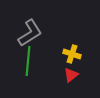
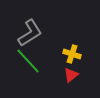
green line: rotated 48 degrees counterclockwise
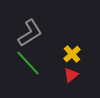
yellow cross: rotated 30 degrees clockwise
green line: moved 2 px down
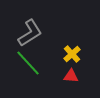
red triangle: moved 1 px down; rotated 42 degrees clockwise
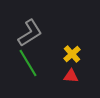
green line: rotated 12 degrees clockwise
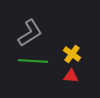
yellow cross: rotated 12 degrees counterclockwise
green line: moved 5 px right, 2 px up; rotated 56 degrees counterclockwise
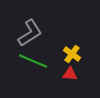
green line: rotated 20 degrees clockwise
red triangle: moved 1 px left, 2 px up
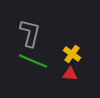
gray L-shape: rotated 44 degrees counterclockwise
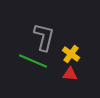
gray L-shape: moved 14 px right, 4 px down
yellow cross: moved 1 px left
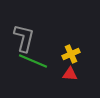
gray L-shape: moved 20 px left, 1 px down
yellow cross: rotated 30 degrees clockwise
